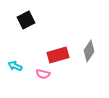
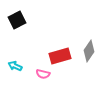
black square: moved 9 px left
red rectangle: moved 2 px right, 1 px down
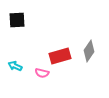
black square: rotated 24 degrees clockwise
pink semicircle: moved 1 px left, 1 px up
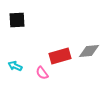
gray diamond: rotated 50 degrees clockwise
pink semicircle: rotated 40 degrees clockwise
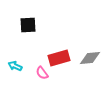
black square: moved 11 px right, 5 px down
gray diamond: moved 1 px right, 7 px down
red rectangle: moved 1 px left, 2 px down
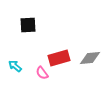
cyan arrow: rotated 16 degrees clockwise
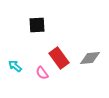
black square: moved 9 px right
red rectangle: rotated 70 degrees clockwise
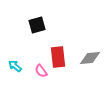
black square: rotated 12 degrees counterclockwise
red rectangle: moved 1 px left, 1 px up; rotated 30 degrees clockwise
pink semicircle: moved 1 px left, 2 px up
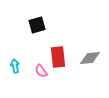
cyan arrow: rotated 40 degrees clockwise
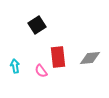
black square: rotated 18 degrees counterclockwise
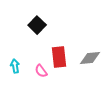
black square: rotated 12 degrees counterclockwise
red rectangle: moved 1 px right
